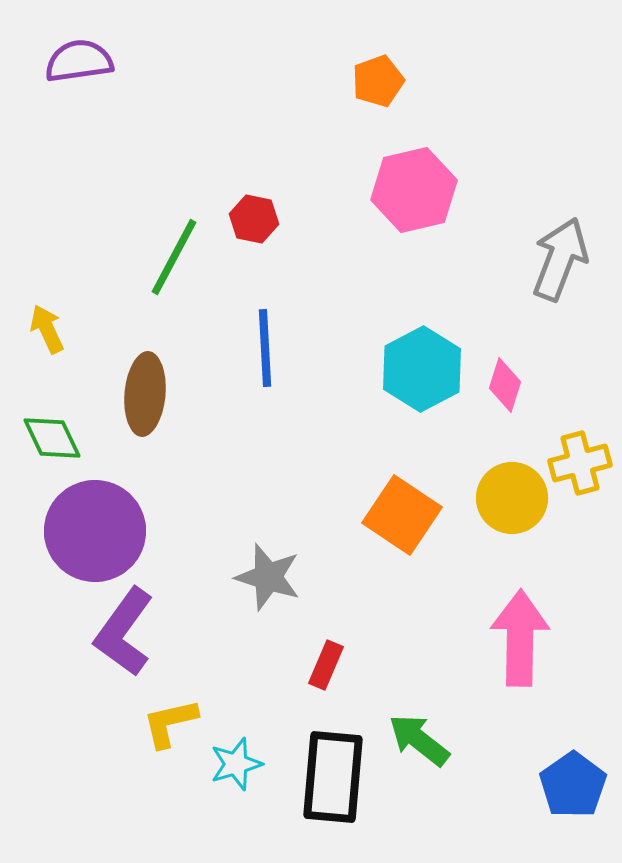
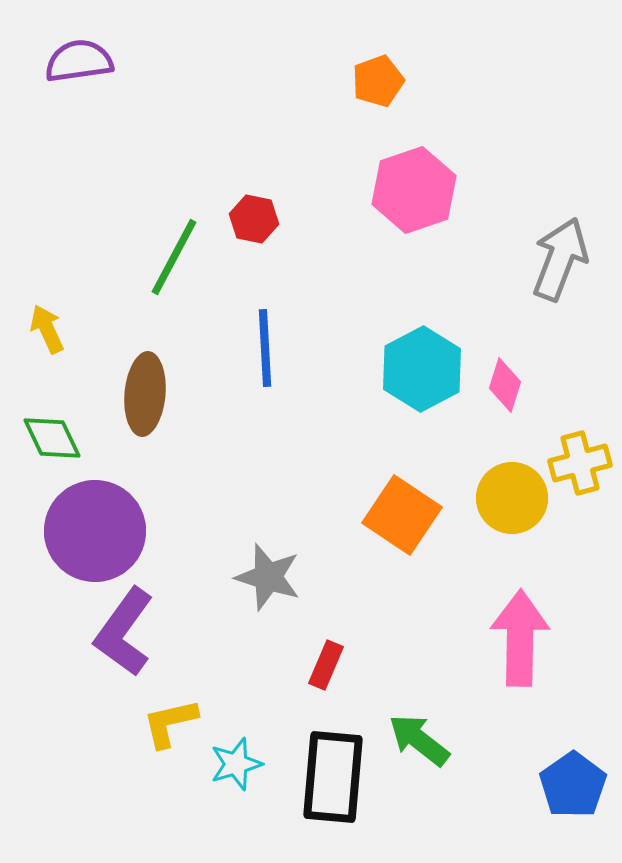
pink hexagon: rotated 6 degrees counterclockwise
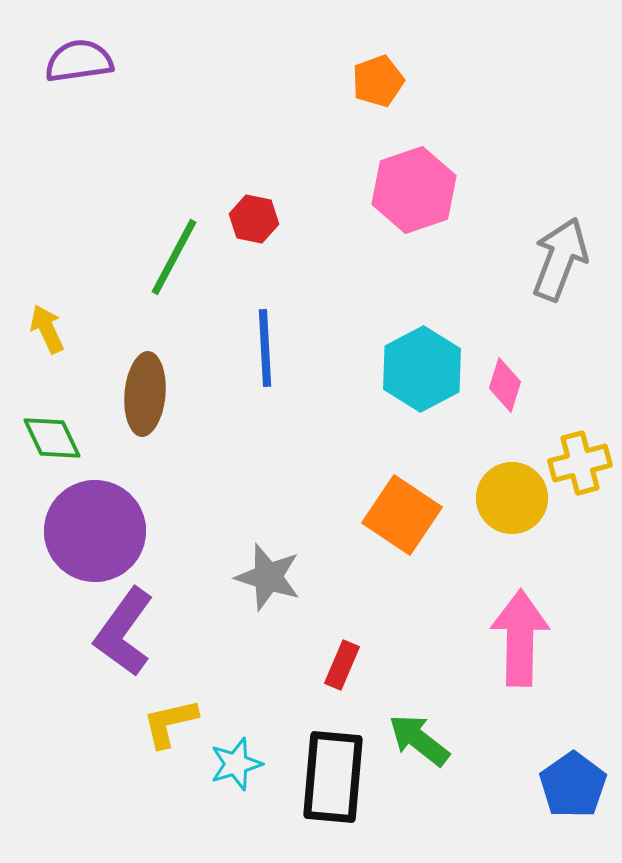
red rectangle: moved 16 px right
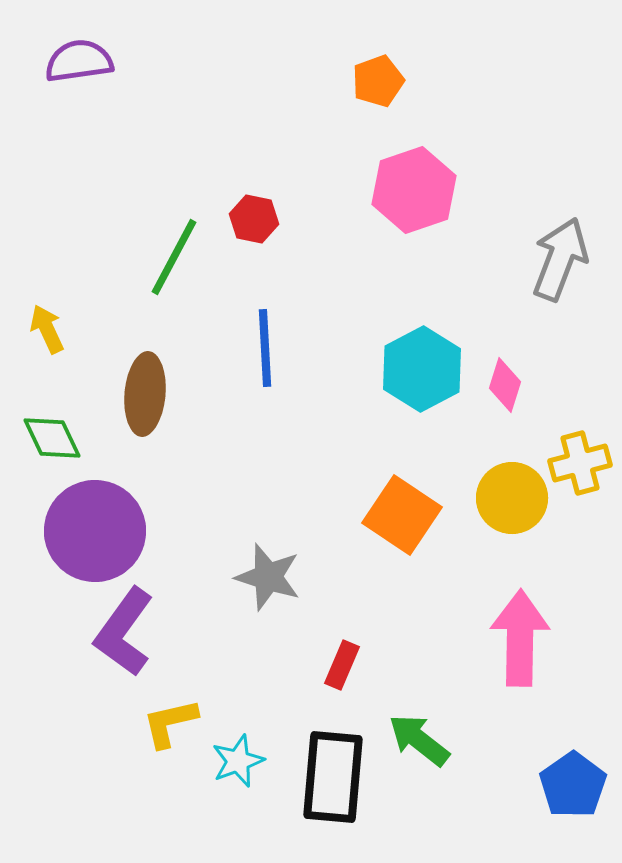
cyan star: moved 2 px right, 3 px up; rotated 4 degrees counterclockwise
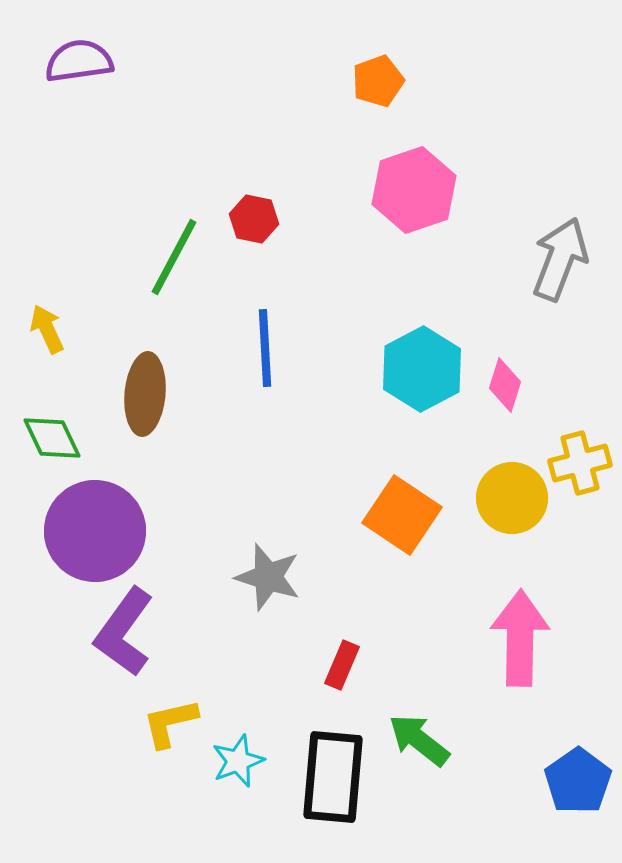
blue pentagon: moved 5 px right, 4 px up
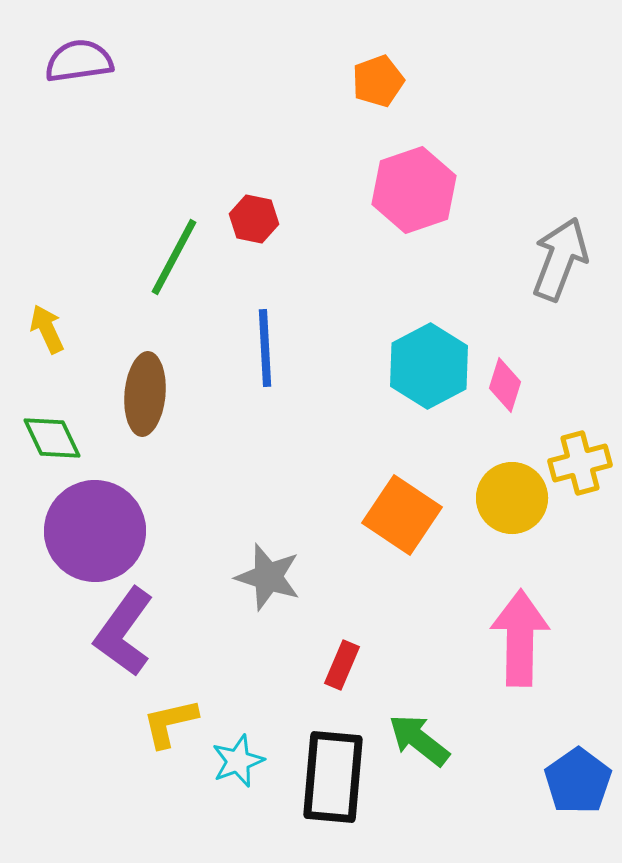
cyan hexagon: moved 7 px right, 3 px up
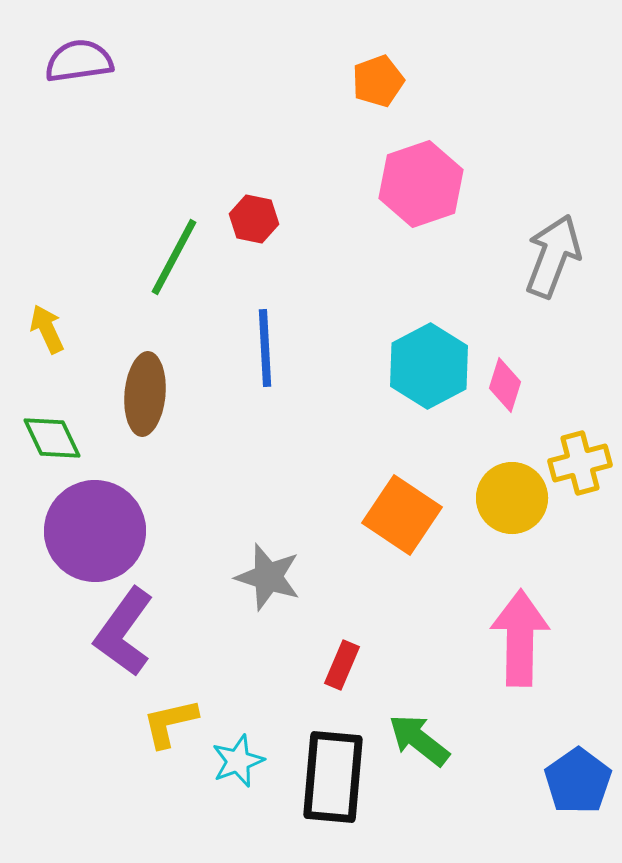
pink hexagon: moved 7 px right, 6 px up
gray arrow: moved 7 px left, 3 px up
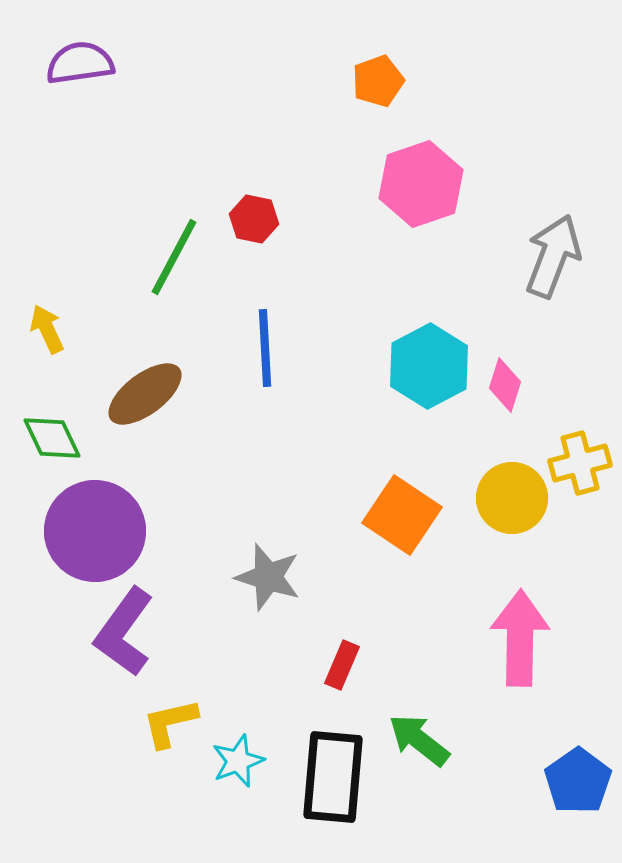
purple semicircle: moved 1 px right, 2 px down
brown ellipse: rotated 48 degrees clockwise
